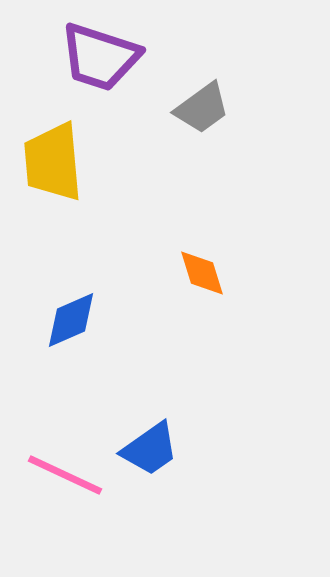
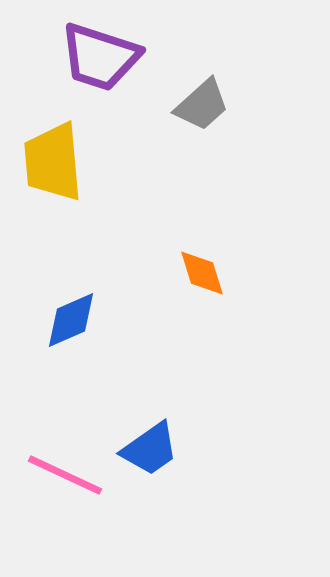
gray trapezoid: moved 3 px up; rotated 6 degrees counterclockwise
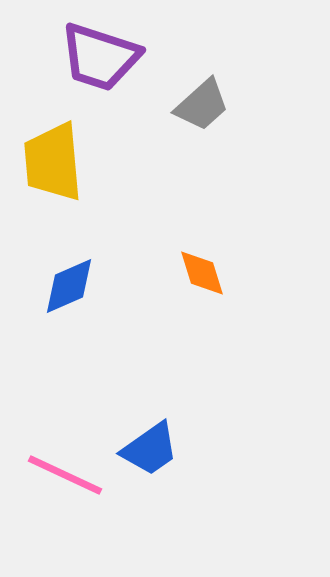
blue diamond: moved 2 px left, 34 px up
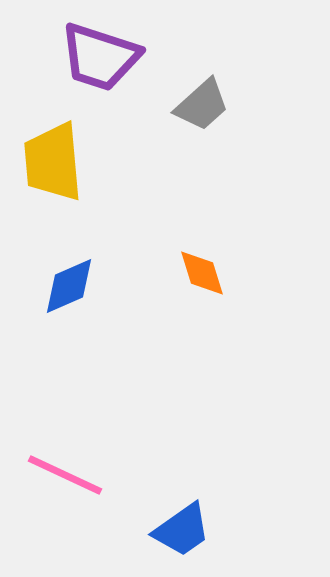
blue trapezoid: moved 32 px right, 81 px down
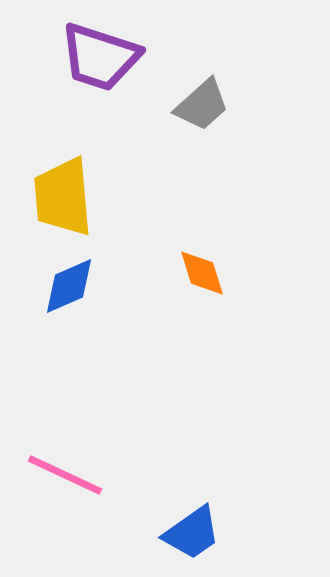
yellow trapezoid: moved 10 px right, 35 px down
blue trapezoid: moved 10 px right, 3 px down
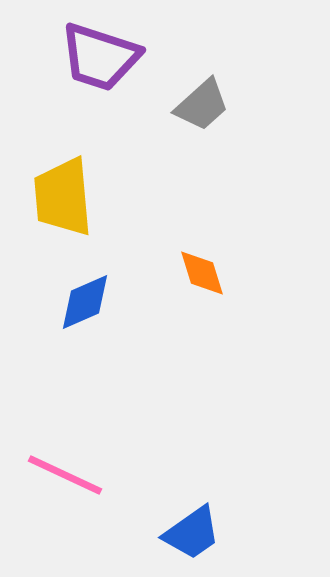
blue diamond: moved 16 px right, 16 px down
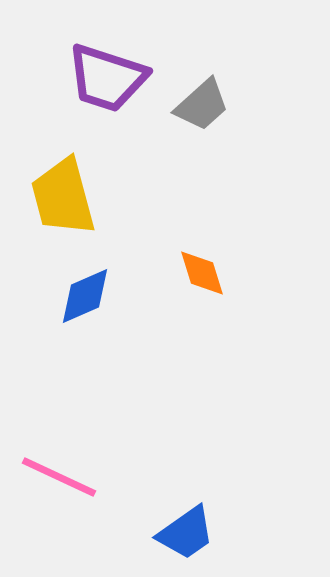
purple trapezoid: moved 7 px right, 21 px down
yellow trapezoid: rotated 10 degrees counterclockwise
blue diamond: moved 6 px up
pink line: moved 6 px left, 2 px down
blue trapezoid: moved 6 px left
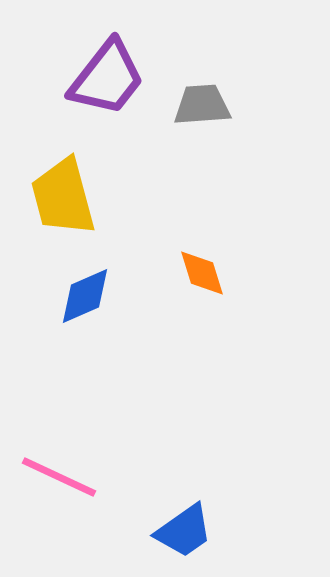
purple trapezoid: rotated 70 degrees counterclockwise
gray trapezoid: rotated 142 degrees counterclockwise
blue trapezoid: moved 2 px left, 2 px up
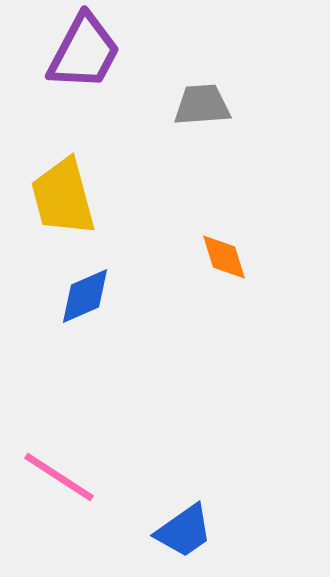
purple trapezoid: moved 23 px left, 26 px up; rotated 10 degrees counterclockwise
orange diamond: moved 22 px right, 16 px up
pink line: rotated 8 degrees clockwise
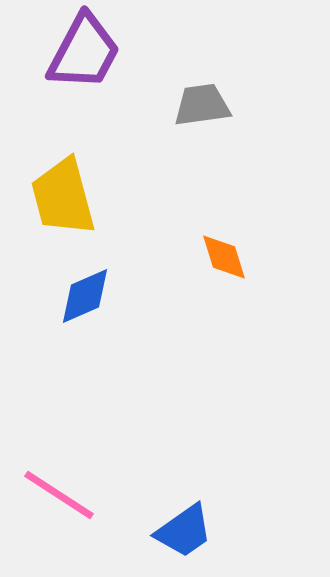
gray trapezoid: rotated 4 degrees counterclockwise
pink line: moved 18 px down
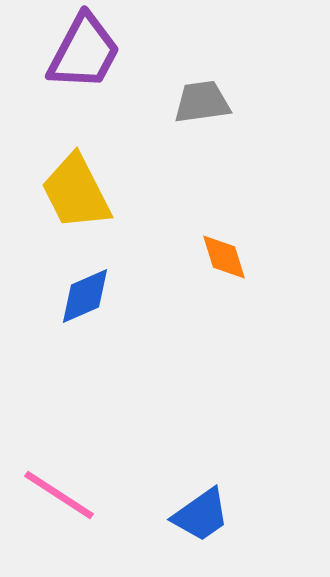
gray trapezoid: moved 3 px up
yellow trapezoid: moved 13 px right, 5 px up; rotated 12 degrees counterclockwise
blue trapezoid: moved 17 px right, 16 px up
